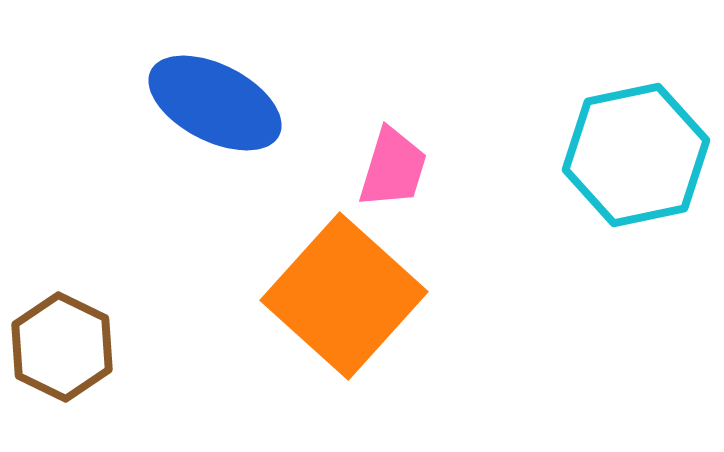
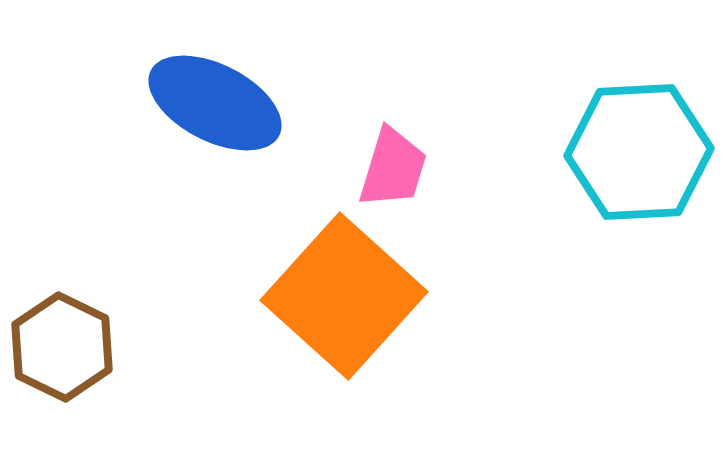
cyan hexagon: moved 3 px right, 3 px up; rotated 9 degrees clockwise
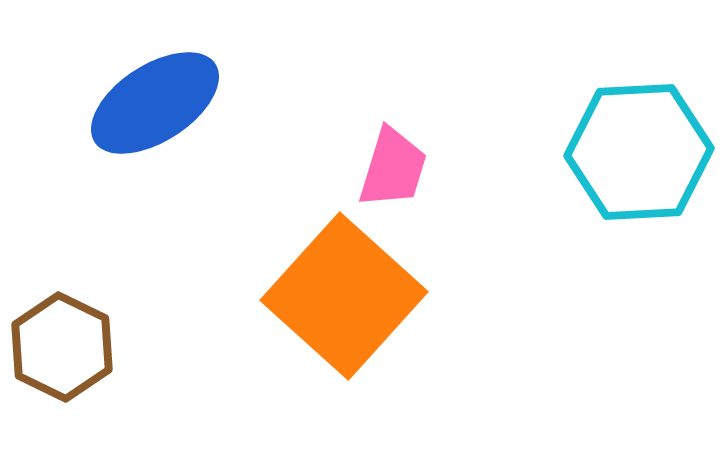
blue ellipse: moved 60 px left; rotated 60 degrees counterclockwise
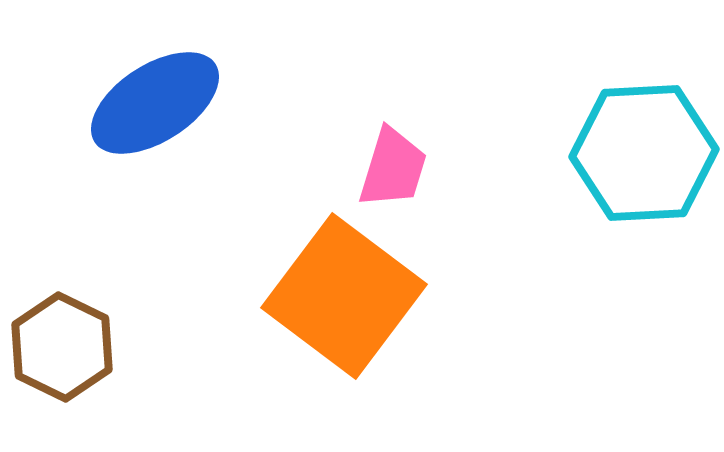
cyan hexagon: moved 5 px right, 1 px down
orange square: rotated 5 degrees counterclockwise
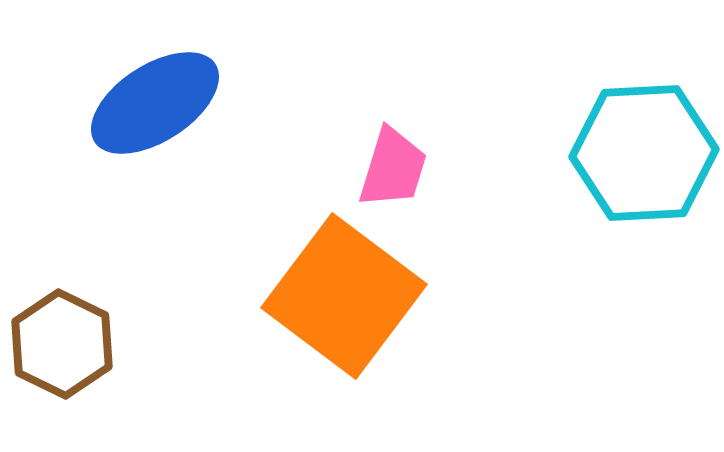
brown hexagon: moved 3 px up
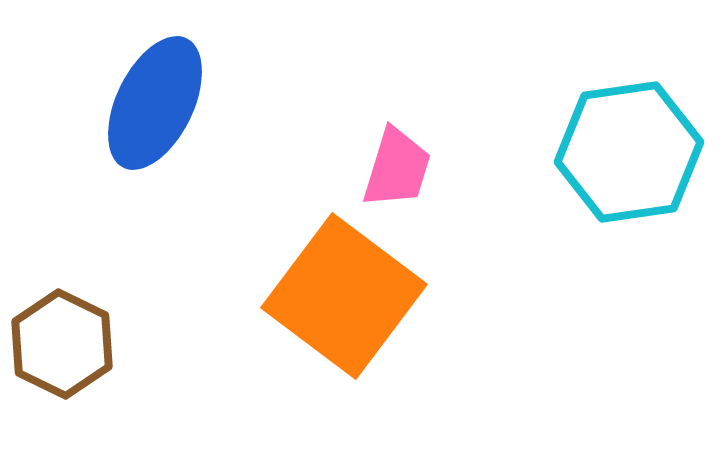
blue ellipse: rotated 31 degrees counterclockwise
cyan hexagon: moved 15 px left, 1 px up; rotated 5 degrees counterclockwise
pink trapezoid: moved 4 px right
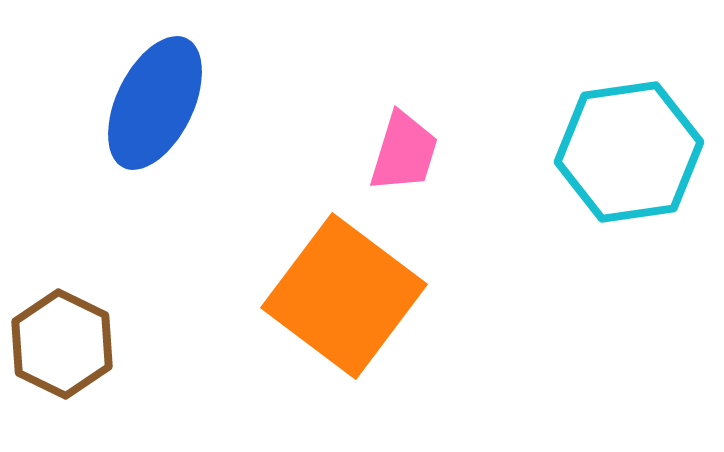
pink trapezoid: moved 7 px right, 16 px up
